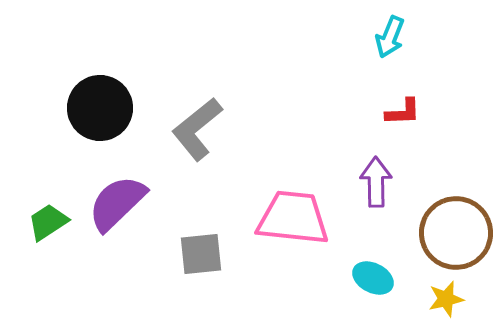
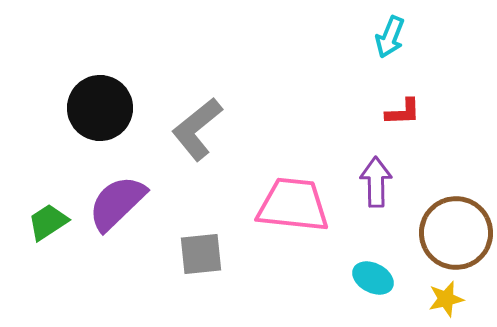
pink trapezoid: moved 13 px up
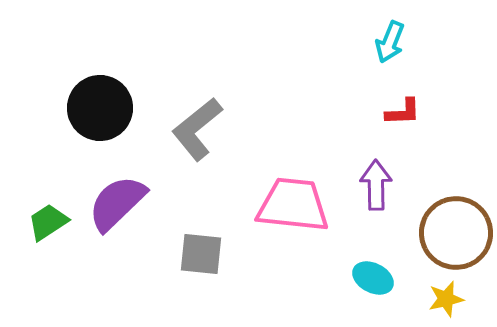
cyan arrow: moved 5 px down
purple arrow: moved 3 px down
gray square: rotated 12 degrees clockwise
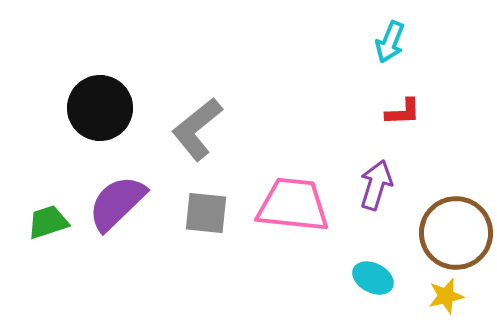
purple arrow: rotated 18 degrees clockwise
green trapezoid: rotated 15 degrees clockwise
gray square: moved 5 px right, 41 px up
yellow star: moved 3 px up
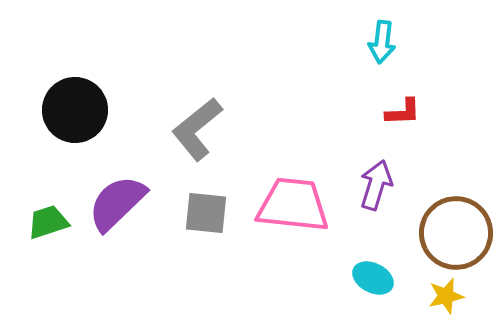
cyan arrow: moved 8 px left; rotated 15 degrees counterclockwise
black circle: moved 25 px left, 2 px down
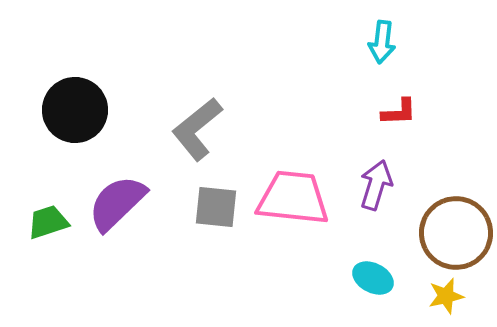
red L-shape: moved 4 px left
pink trapezoid: moved 7 px up
gray square: moved 10 px right, 6 px up
